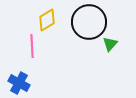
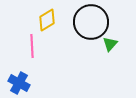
black circle: moved 2 px right
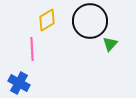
black circle: moved 1 px left, 1 px up
pink line: moved 3 px down
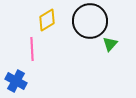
blue cross: moved 3 px left, 2 px up
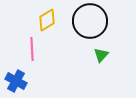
green triangle: moved 9 px left, 11 px down
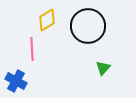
black circle: moved 2 px left, 5 px down
green triangle: moved 2 px right, 13 px down
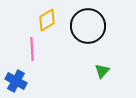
green triangle: moved 1 px left, 3 px down
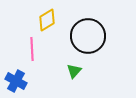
black circle: moved 10 px down
green triangle: moved 28 px left
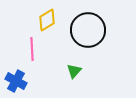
black circle: moved 6 px up
